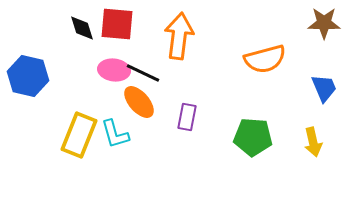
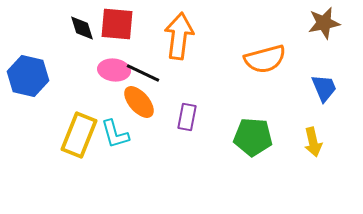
brown star: rotated 12 degrees counterclockwise
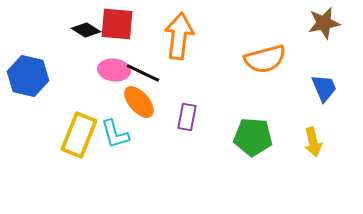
black diamond: moved 4 px right, 2 px down; rotated 40 degrees counterclockwise
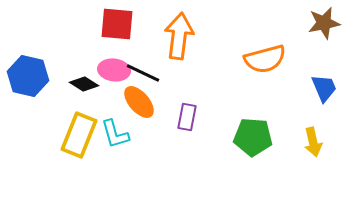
black diamond: moved 2 px left, 54 px down
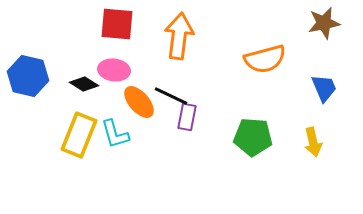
black line: moved 28 px right, 23 px down
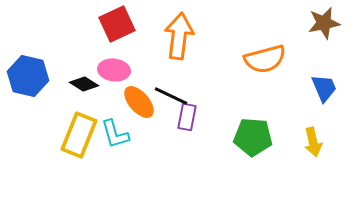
red square: rotated 30 degrees counterclockwise
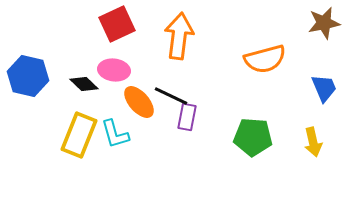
black diamond: rotated 12 degrees clockwise
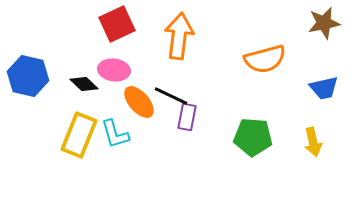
blue trapezoid: rotated 100 degrees clockwise
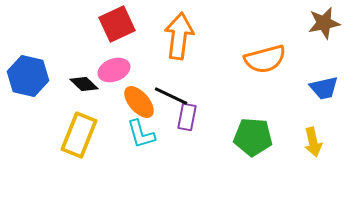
pink ellipse: rotated 28 degrees counterclockwise
cyan L-shape: moved 26 px right
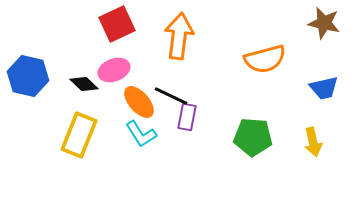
brown star: rotated 24 degrees clockwise
cyan L-shape: rotated 16 degrees counterclockwise
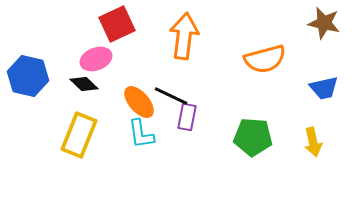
orange arrow: moved 5 px right
pink ellipse: moved 18 px left, 11 px up
cyan L-shape: rotated 24 degrees clockwise
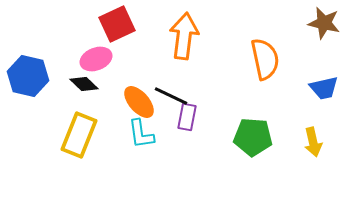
orange semicircle: rotated 87 degrees counterclockwise
